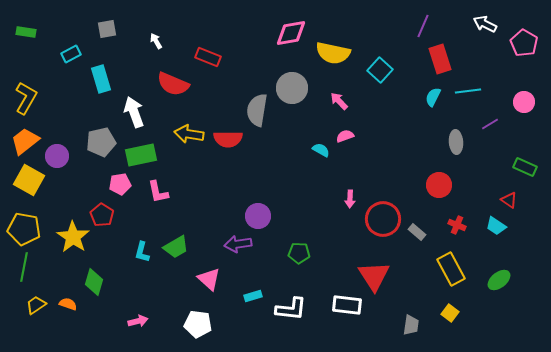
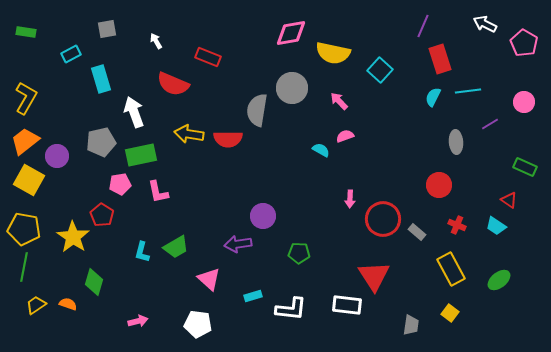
purple circle at (258, 216): moved 5 px right
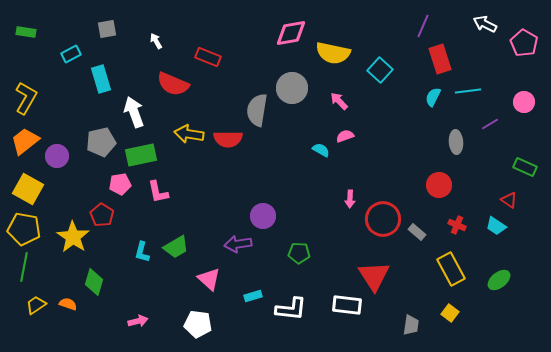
yellow square at (29, 180): moved 1 px left, 9 px down
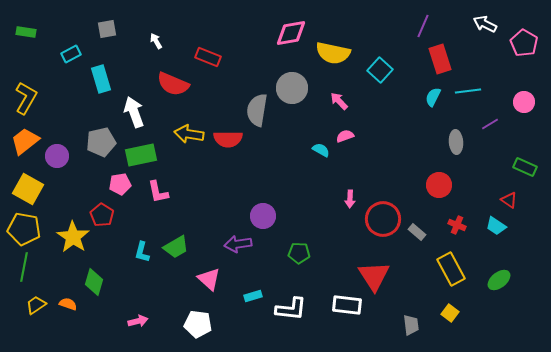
gray trapezoid at (411, 325): rotated 15 degrees counterclockwise
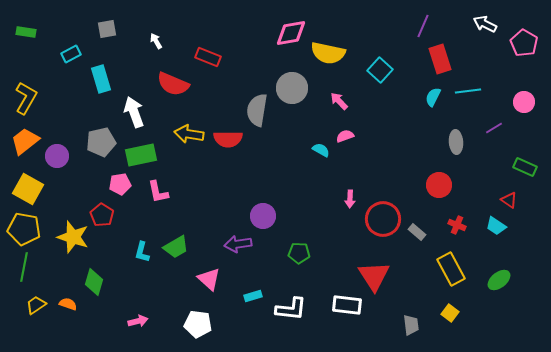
yellow semicircle at (333, 53): moved 5 px left
purple line at (490, 124): moved 4 px right, 4 px down
yellow star at (73, 237): rotated 16 degrees counterclockwise
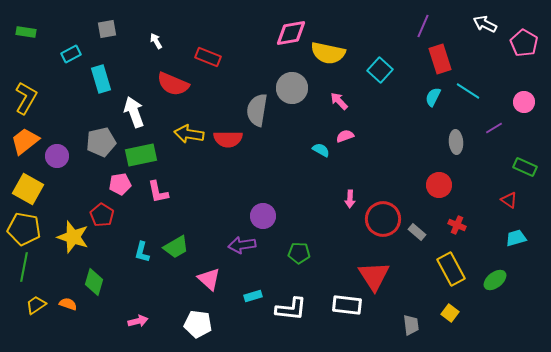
cyan line at (468, 91): rotated 40 degrees clockwise
cyan trapezoid at (496, 226): moved 20 px right, 12 px down; rotated 130 degrees clockwise
purple arrow at (238, 244): moved 4 px right, 1 px down
green ellipse at (499, 280): moved 4 px left
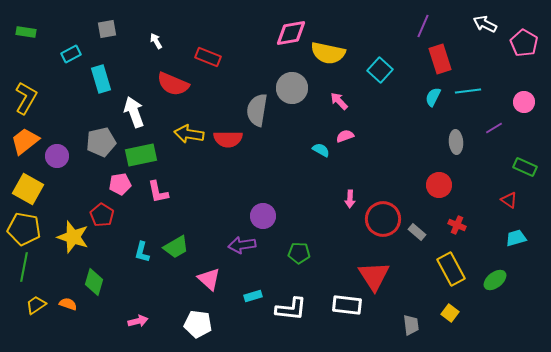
cyan line at (468, 91): rotated 40 degrees counterclockwise
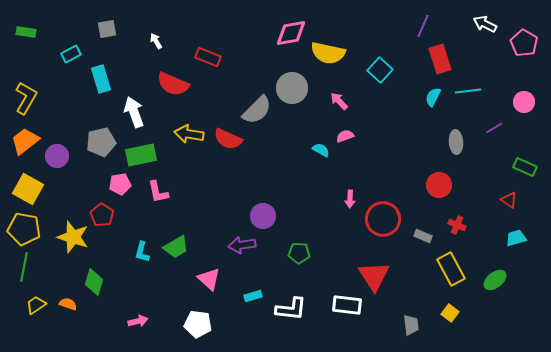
gray semicircle at (257, 110): rotated 144 degrees counterclockwise
red semicircle at (228, 139): rotated 24 degrees clockwise
gray rectangle at (417, 232): moved 6 px right, 4 px down; rotated 18 degrees counterclockwise
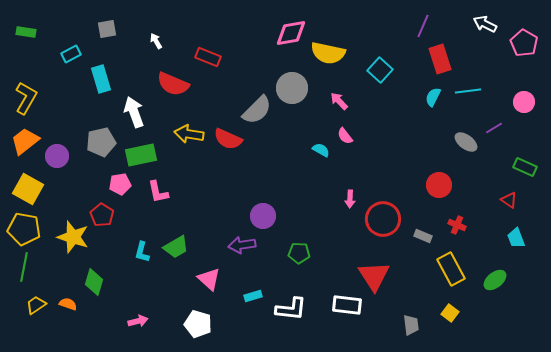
pink semicircle at (345, 136): rotated 108 degrees counterclockwise
gray ellipse at (456, 142): moved 10 px right; rotated 50 degrees counterclockwise
cyan trapezoid at (516, 238): rotated 95 degrees counterclockwise
white pentagon at (198, 324): rotated 8 degrees clockwise
